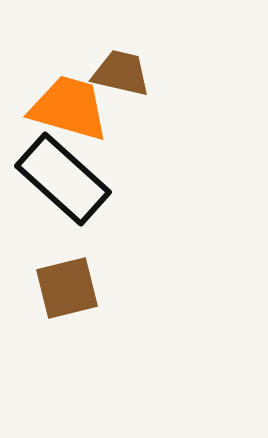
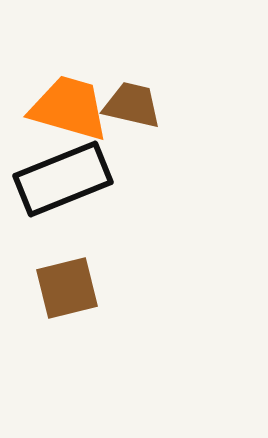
brown trapezoid: moved 11 px right, 32 px down
black rectangle: rotated 64 degrees counterclockwise
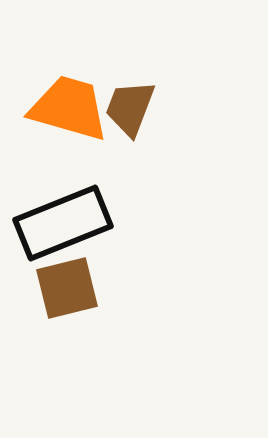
brown trapezoid: moved 2 px left, 3 px down; rotated 82 degrees counterclockwise
black rectangle: moved 44 px down
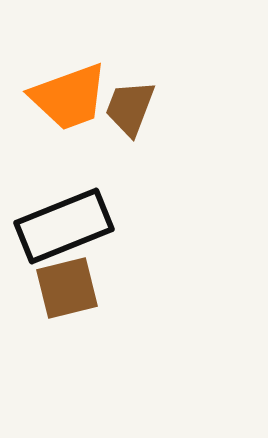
orange trapezoid: moved 11 px up; rotated 144 degrees clockwise
black rectangle: moved 1 px right, 3 px down
